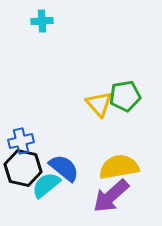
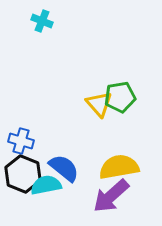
cyan cross: rotated 25 degrees clockwise
green pentagon: moved 5 px left, 1 px down
blue cross: rotated 30 degrees clockwise
black hexagon: moved 6 px down; rotated 9 degrees clockwise
cyan semicircle: rotated 28 degrees clockwise
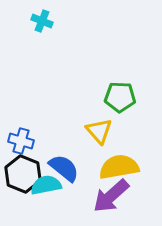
green pentagon: rotated 12 degrees clockwise
yellow triangle: moved 27 px down
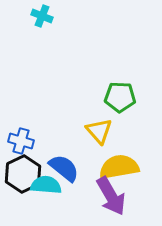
cyan cross: moved 5 px up
black hexagon: rotated 12 degrees clockwise
cyan semicircle: rotated 16 degrees clockwise
purple arrow: rotated 78 degrees counterclockwise
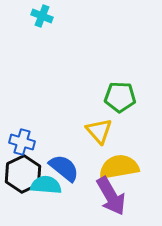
blue cross: moved 1 px right, 1 px down
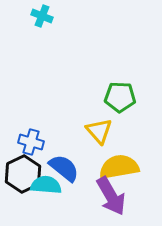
blue cross: moved 9 px right
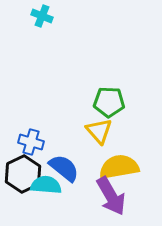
green pentagon: moved 11 px left, 5 px down
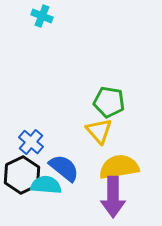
green pentagon: rotated 8 degrees clockwise
blue cross: rotated 25 degrees clockwise
black hexagon: moved 1 px left, 1 px down
purple arrow: moved 2 px right, 1 px down; rotated 30 degrees clockwise
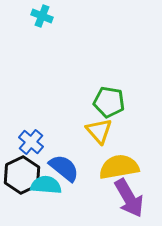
purple arrow: moved 16 px right, 1 px down; rotated 30 degrees counterclockwise
